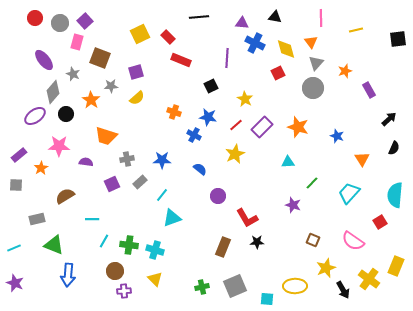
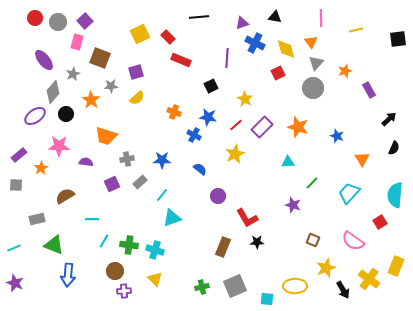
gray circle at (60, 23): moved 2 px left, 1 px up
purple triangle at (242, 23): rotated 24 degrees counterclockwise
gray star at (73, 74): rotated 24 degrees clockwise
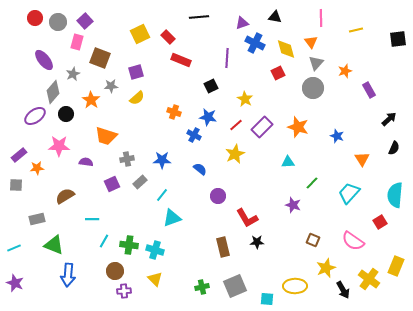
orange star at (41, 168): moved 4 px left; rotated 24 degrees clockwise
brown rectangle at (223, 247): rotated 36 degrees counterclockwise
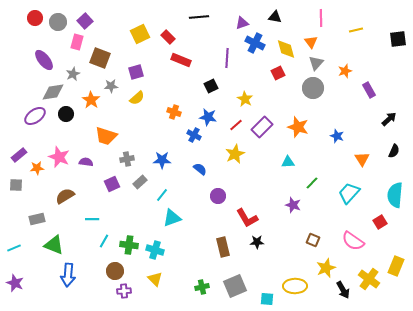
gray diamond at (53, 92): rotated 40 degrees clockwise
pink star at (59, 146): moved 11 px down; rotated 20 degrees clockwise
black semicircle at (394, 148): moved 3 px down
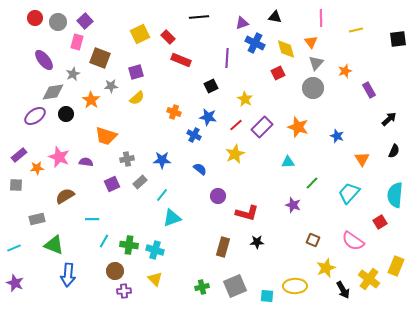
red L-shape at (247, 218): moved 5 px up; rotated 45 degrees counterclockwise
brown rectangle at (223, 247): rotated 30 degrees clockwise
cyan square at (267, 299): moved 3 px up
